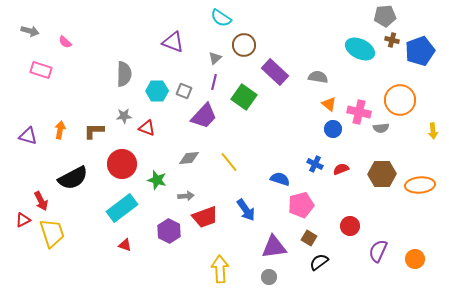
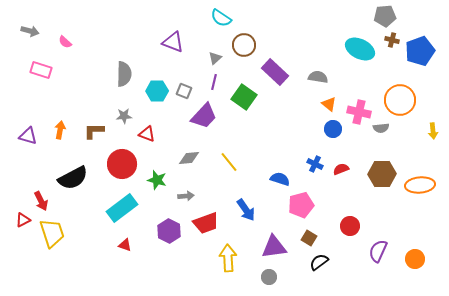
red triangle at (147, 128): moved 6 px down
red trapezoid at (205, 217): moved 1 px right, 6 px down
yellow arrow at (220, 269): moved 8 px right, 11 px up
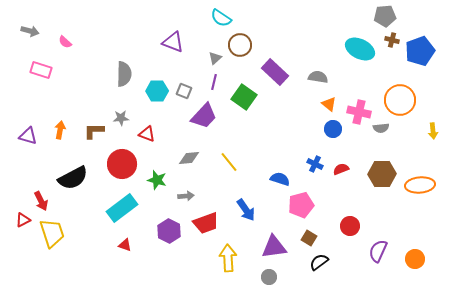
brown circle at (244, 45): moved 4 px left
gray star at (124, 116): moved 3 px left, 2 px down
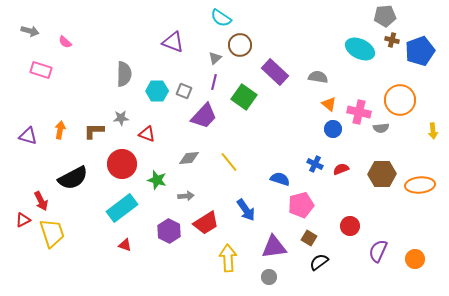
red trapezoid at (206, 223): rotated 12 degrees counterclockwise
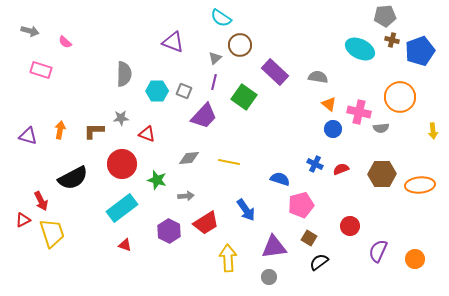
orange circle at (400, 100): moved 3 px up
yellow line at (229, 162): rotated 40 degrees counterclockwise
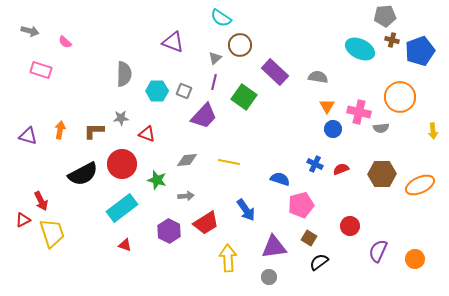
orange triangle at (329, 104): moved 2 px left, 2 px down; rotated 21 degrees clockwise
gray diamond at (189, 158): moved 2 px left, 2 px down
black semicircle at (73, 178): moved 10 px right, 4 px up
orange ellipse at (420, 185): rotated 20 degrees counterclockwise
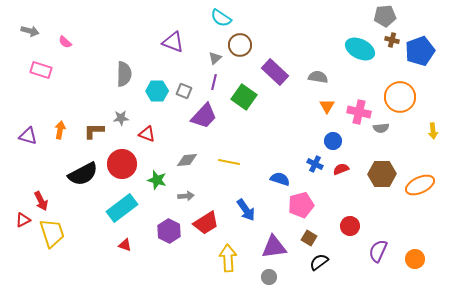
blue circle at (333, 129): moved 12 px down
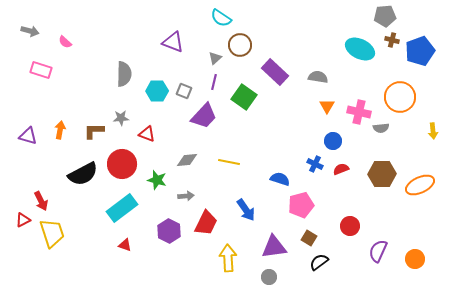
red trapezoid at (206, 223): rotated 32 degrees counterclockwise
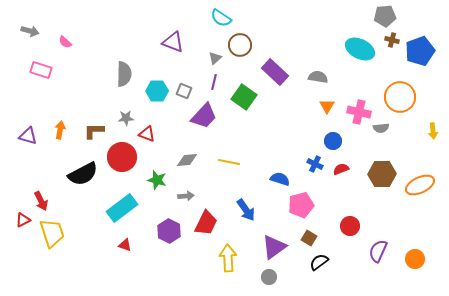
gray star at (121, 118): moved 5 px right
red circle at (122, 164): moved 7 px up
purple triangle at (274, 247): rotated 28 degrees counterclockwise
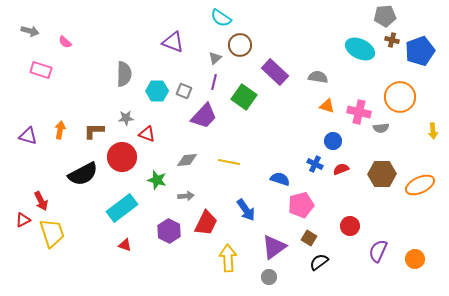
orange triangle at (327, 106): rotated 42 degrees counterclockwise
